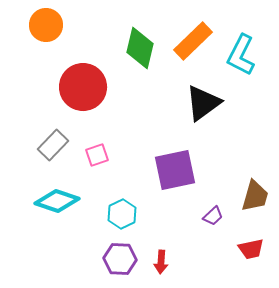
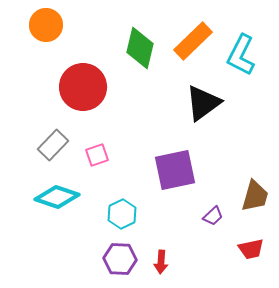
cyan diamond: moved 4 px up
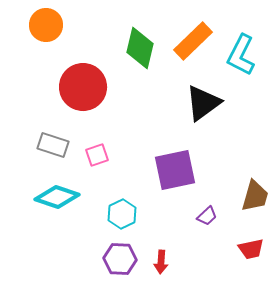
gray rectangle: rotated 64 degrees clockwise
purple trapezoid: moved 6 px left
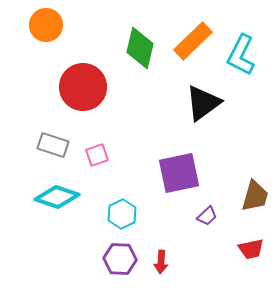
purple square: moved 4 px right, 3 px down
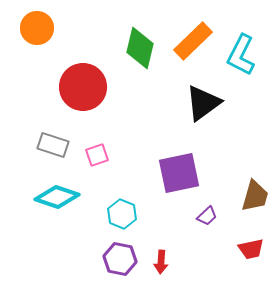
orange circle: moved 9 px left, 3 px down
cyan hexagon: rotated 12 degrees counterclockwise
purple hexagon: rotated 8 degrees clockwise
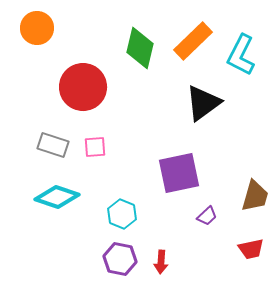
pink square: moved 2 px left, 8 px up; rotated 15 degrees clockwise
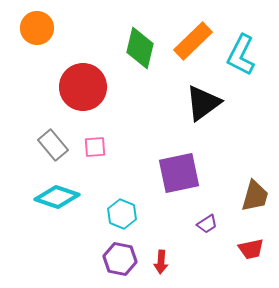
gray rectangle: rotated 32 degrees clockwise
purple trapezoid: moved 8 px down; rotated 10 degrees clockwise
